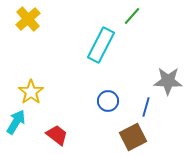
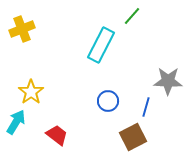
yellow cross: moved 6 px left, 10 px down; rotated 20 degrees clockwise
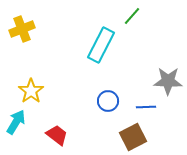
yellow star: moved 1 px up
blue line: rotated 72 degrees clockwise
